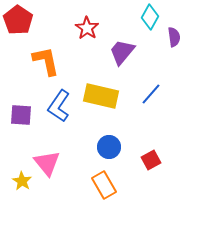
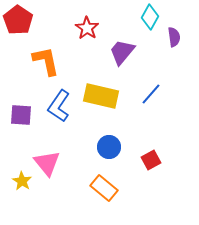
orange rectangle: moved 3 px down; rotated 20 degrees counterclockwise
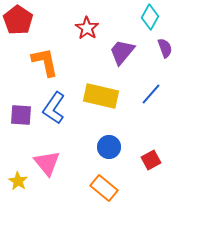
purple semicircle: moved 9 px left, 11 px down; rotated 12 degrees counterclockwise
orange L-shape: moved 1 px left, 1 px down
blue L-shape: moved 5 px left, 2 px down
yellow star: moved 4 px left
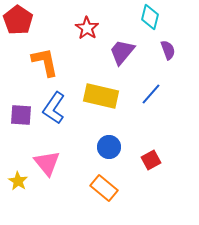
cyan diamond: rotated 15 degrees counterclockwise
purple semicircle: moved 3 px right, 2 px down
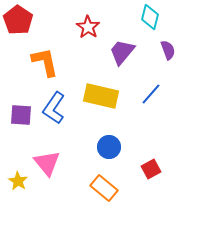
red star: moved 1 px right, 1 px up
red square: moved 9 px down
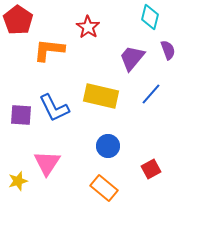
purple trapezoid: moved 10 px right, 6 px down
orange L-shape: moved 4 px right, 12 px up; rotated 72 degrees counterclockwise
blue L-shape: rotated 60 degrees counterclockwise
blue circle: moved 1 px left, 1 px up
pink triangle: rotated 12 degrees clockwise
yellow star: rotated 24 degrees clockwise
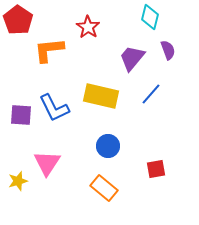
orange L-shape: rotated 12 degrees counterclockwise
red square: moved 5 px right; rotated 18 degrees clockwise
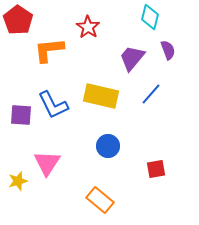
blue L-shape: moved 1 px left, 3 px up
orange rectangle: moved 4 px left, 12 px down
